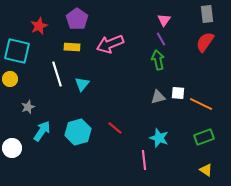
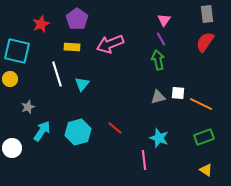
red star: moved 2 px right, 2 px up
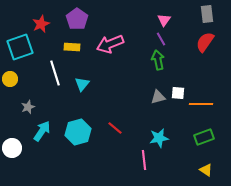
cyan square: moved 3 px right, 4 px up; rotated 32 degrees counterclockwise
white line: moved 2 px left, 1 px up
orange line: rotated 25 degrees counterclockwise
cyan star: rotated 30 degrees counterclockwise
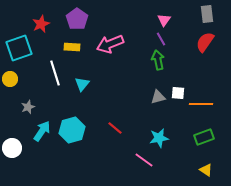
cyan square: moved 1 px left, 1 px down
cyan hexagon: moved 6 px left, 2 px up
pink line: rotated 48 degrees counterclockwise
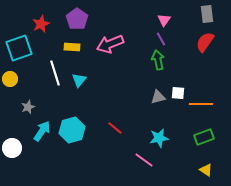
cyan triangle: moved 3 px left, 4 px up
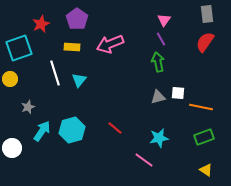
green arrow: moved 2 px down
orange line: moved 3 px down; rotated 10 degrees clockwise
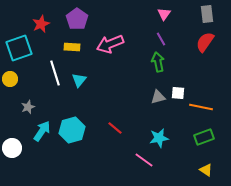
pink triangle: moved 6 px up
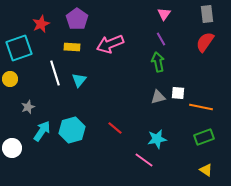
cyan star: moved 2 px left, 1 px down
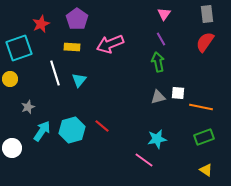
red line: moved 13 px left, 2 px up
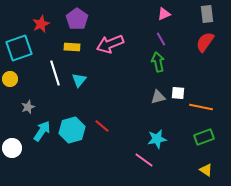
pink triangle: rotated 32 degrees clockwise
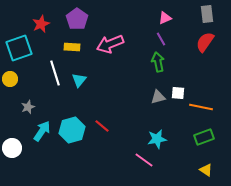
pink triangle: moved 1 px right, 4 px down
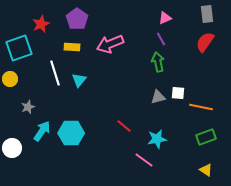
red line: moved 22 px right
cyan hexagon: moved 1 px left, 3 px down; rotated 15 degrees clockwise
green rectangle: moved 2 px right
